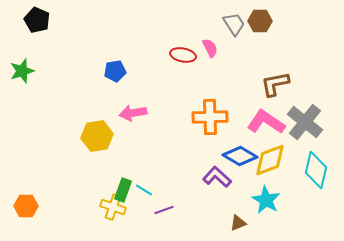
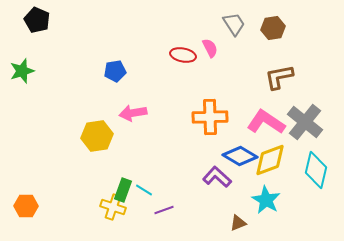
brown hexagon: moved 13 px right, 7 px down; rotated 10 degrees counterclockwise
brown L-shape: moved 4 px right, 7 px up
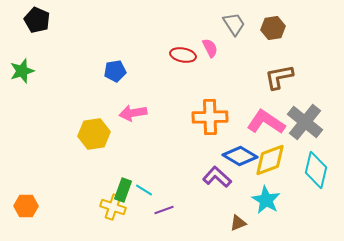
yellow hexagon: moved 3 px left, 2 px up
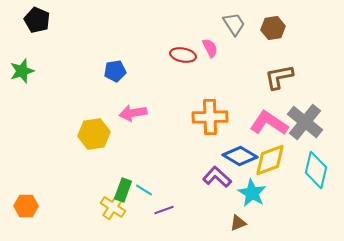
pink L-shape: moved 3 px right, 1 px down
cyan star: moved 14 px left, 7 px up
yellow cross: rotated 15 degrees clockwise
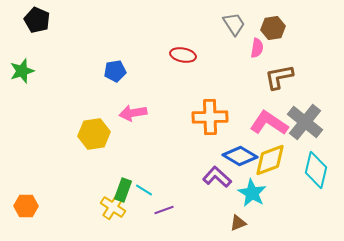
pink semicircle: moved 47 px right; rotated 36 degrees clockwise
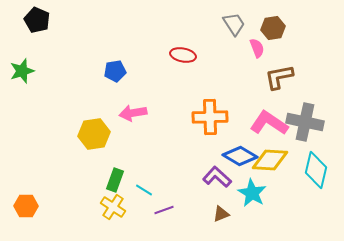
pink semicircle: rotated 30 degrees counterclockwise
gray cross: rotated 27 degrees counterclockwise
yellow diamond: rotated 24 degrees clockwise
green rectangle: moved 8 px left, 10 px up
brown triangle: moved 17 px left, 9 px up
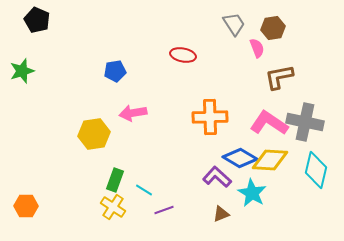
blue diamond: moved 2 px down
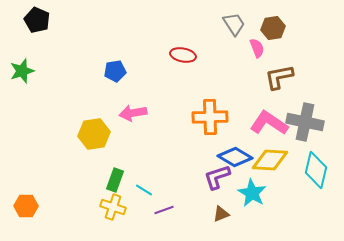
blue diamond: moved 5 px left, 1 px up
purple L-shape: rotated 60 degrees counterclockwise
yellow cross: rotated 15 degrees counterclockwise
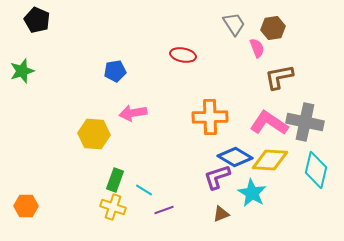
yellow hexagon: rotated 12 degrees clockwise
